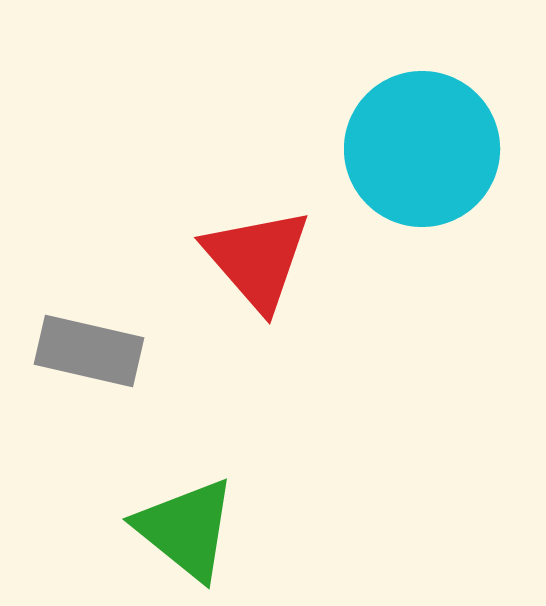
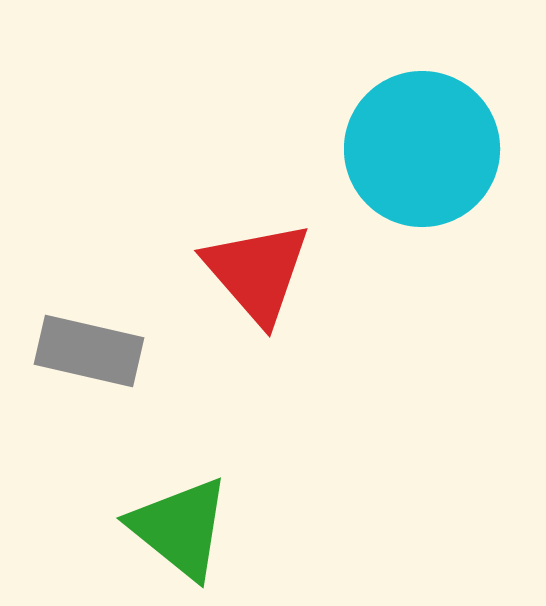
red triangle: moved 13 px down
green triangle: moved 6 px left, 1 px up
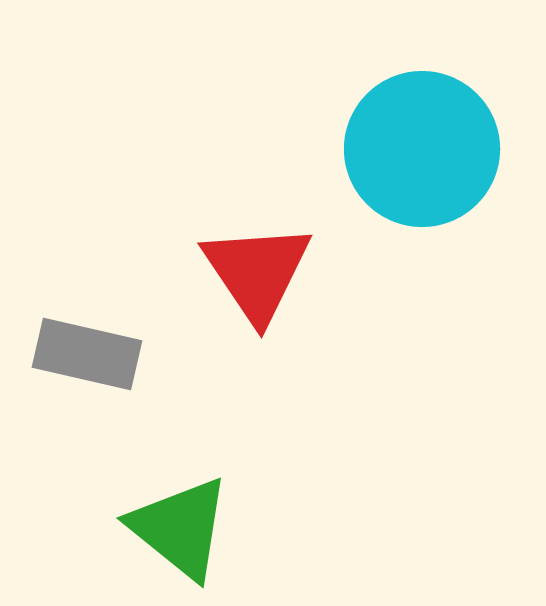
red triangle: rotated 7 degrees clockwise
gray rectangle: moved 2 px left, 3 px down
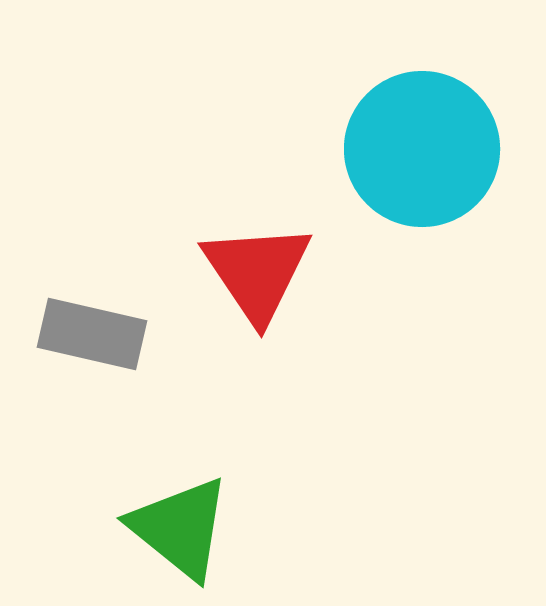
gray rectangle: moved 5 px right, 20 px up
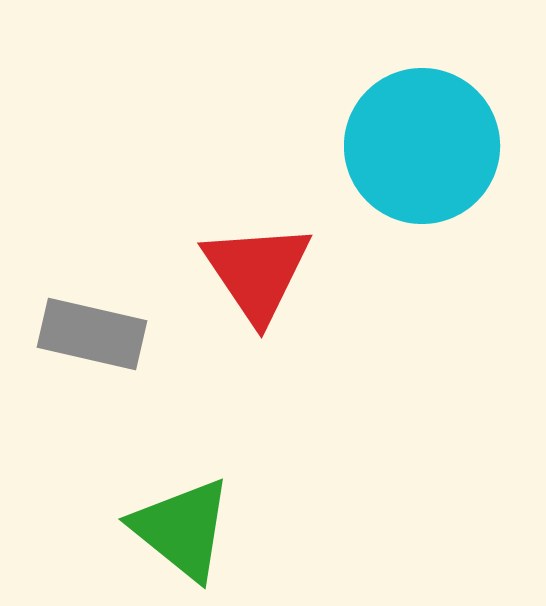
cyan circle: moved 3 px up
green triangle: moved 2 px right, 1 px down
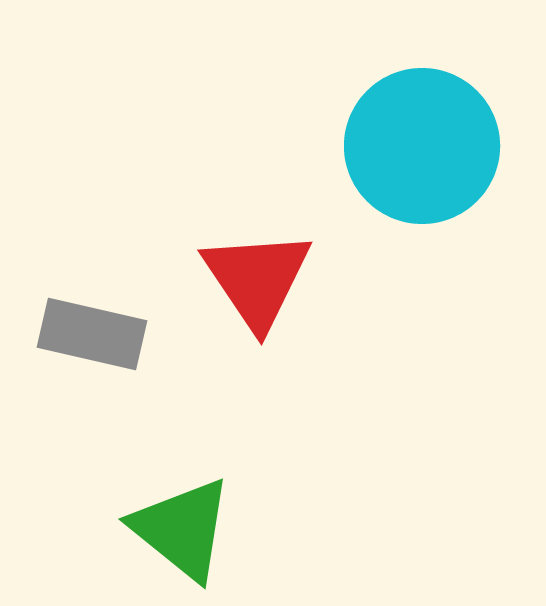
red triangle: moved 7 px down
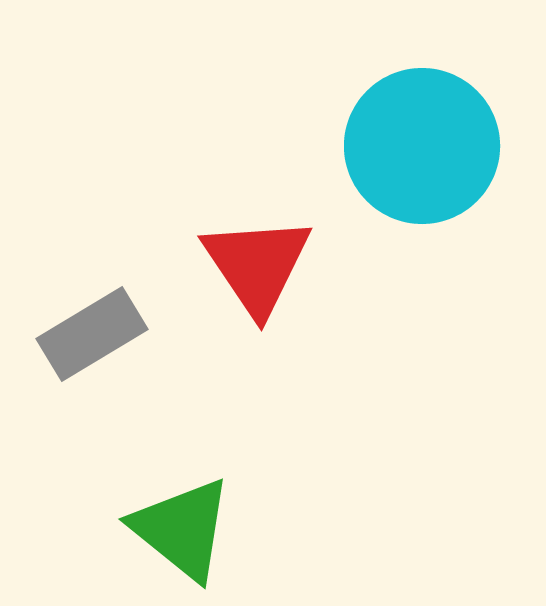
red triangle: moved 14 px up
gray rectangle: rotated 44 degrees counterclockwise
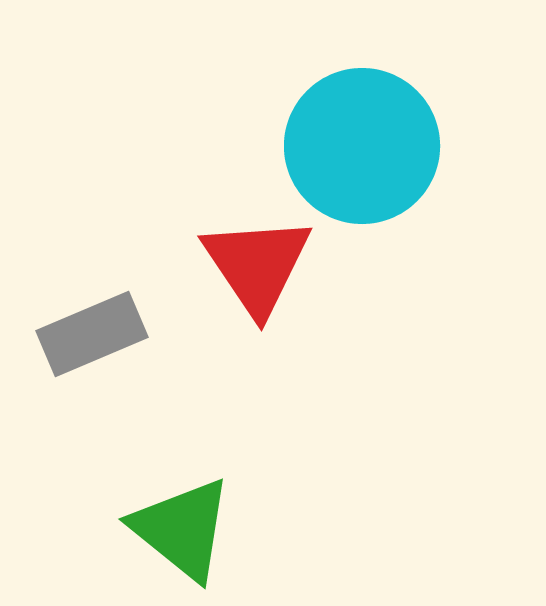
cyan circle: moved 60 px left
gray rectangle: rotated 8 degrees clockwise
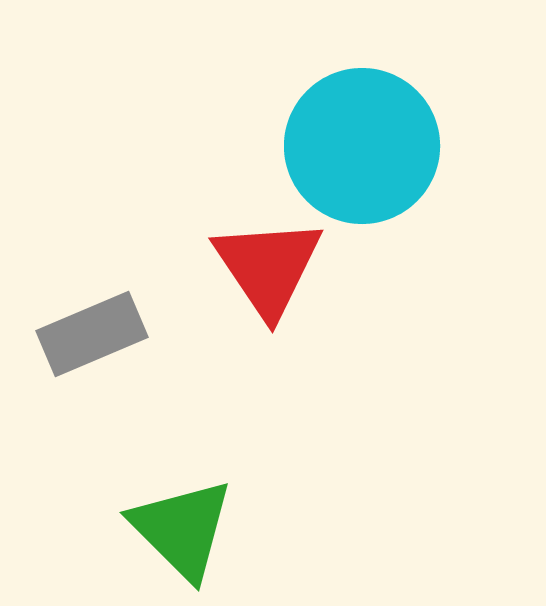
red triangle: moved 11 px right, 2 px down
green triangle: rotated 6 degrees clockwise
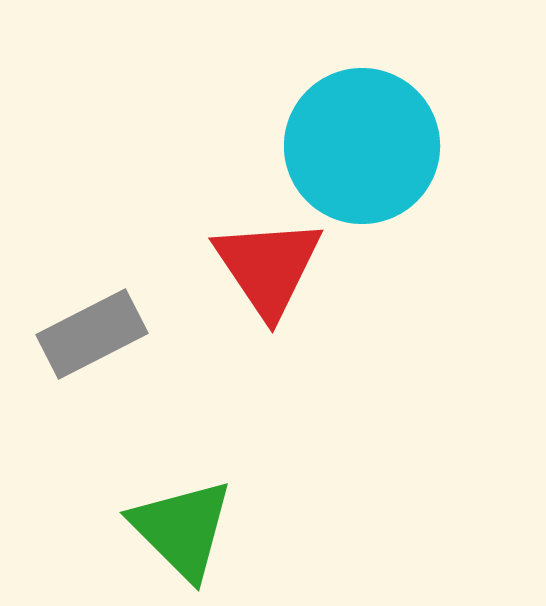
gray rectangle: rotated 4 degrees counterclockwise
